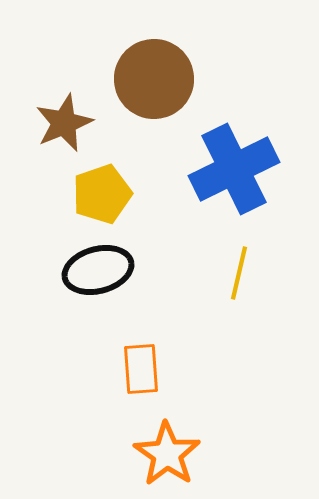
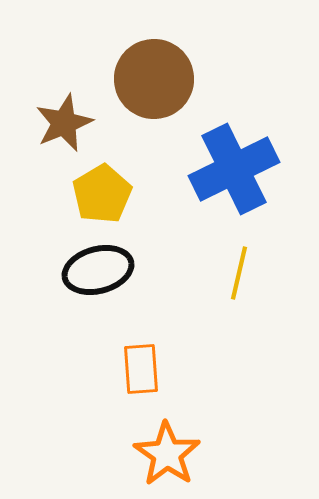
yellow pentagon: rotated 12 degrees counterclockwise
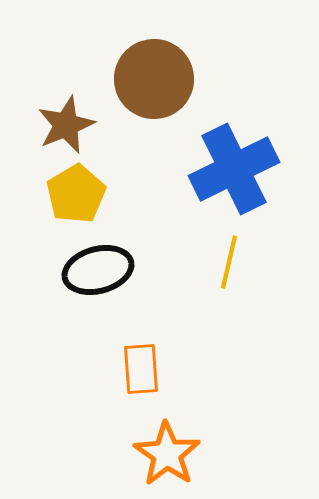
brown star: moved 2 px right, 2 px down
yellow pentagon: moved 26 px left
yellow line: moved 10 px left, 11 px up
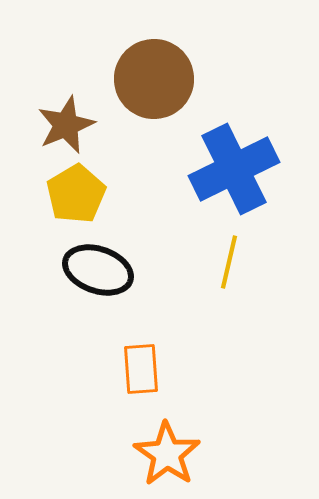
black ellipse: rotated 34 degrees clockwise
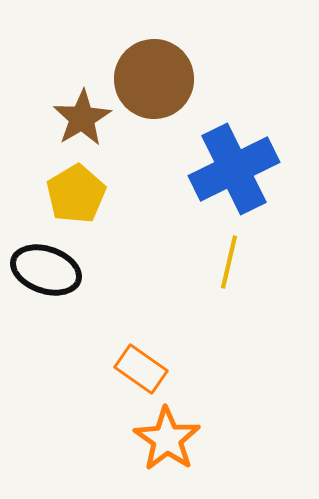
brown star: moved 16 px right, 7 px up; rotated 8 degrees counterclockwise
black ellipse: moved 52 px left
orange rectangle: rotated 51 degrees counterclockwise
orange star: moved 15 px up
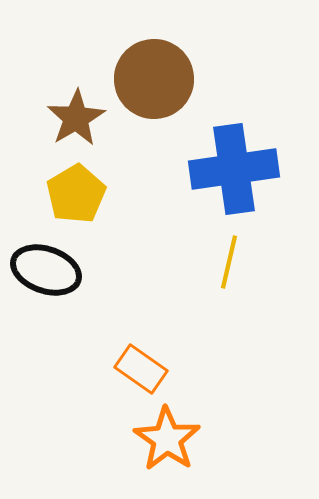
brown star: moved 6 px left
blue cross: rotated 18 degrees clockwise
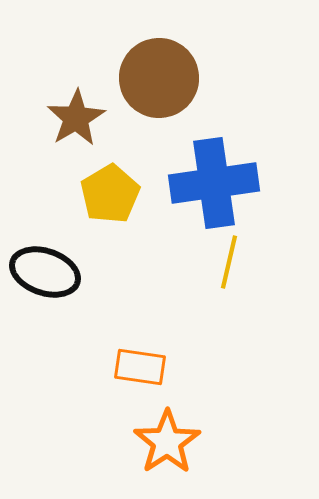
brown circle: moved 5 px right, 1 px up
blue cross: moved 20 px left, 14 px down
yellow pentagon: moved 34 px right
black ellipse: moved 1 px left, 2 px down
orange rectangle: moved 1 px left, 2 px up; rotated 27 degrees counterclockwise
orange star: moved 3 px down; rotated 4 degrees clockwise
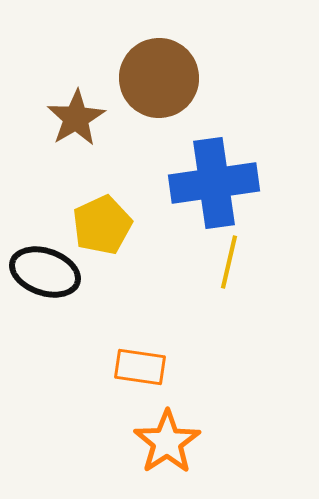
yellow pentagon: moved 8 px left, 31 px down; rotated 6 degrees clockwise
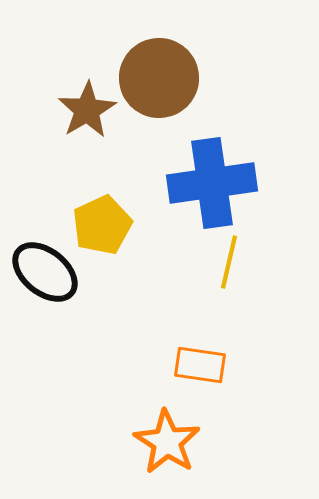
brown star: moved 11 px right, 8 px up
blue cross: moved 2 px left
black ellipse: rotated 20 degrees clockwise
orange rectangle: moved 60 px right, 2 px up
orange star: rotated 6 degrees counterclockwise
